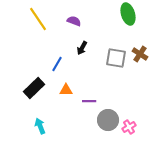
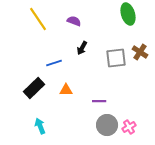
brown cross: moved 2 px up
gray square: rotated 15 degrees counterclockwise
blue line: moved 3 px left, 1 px up; rotated 42 degrees clockwise
purple line: moved 10 px right
gray circle: moved 1 px left, 5 px down
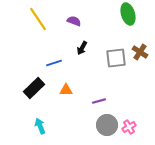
purple line: rotated 16 degrees counterclockwise
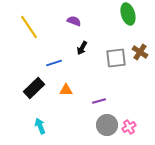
yellow line: moved 9 px left, 8 px down
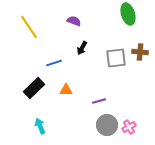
brown cross: rotated 28 degrees counterclockwise
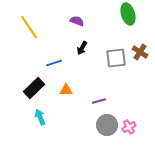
purple semicircle: moved 3 px right
brown cross: rotated 28 degrees clockwise
cyan arrow: moved 9 px up
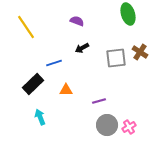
yellow line: moved 3 px left
black arrow: rotated 32 degrees clockwise
black rectangle: moved 1 px left, 4 px up
